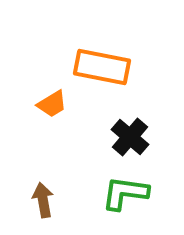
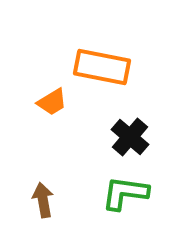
orange trapezoid: moved 2 px up
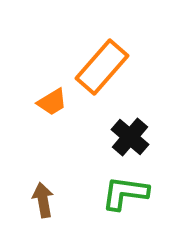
orange rectangle: rotated 60 degrees counterclockwise
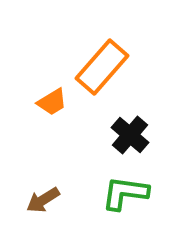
black cross: moved 2 px up
brown arrow: rotated 112 degrees counterclockwise
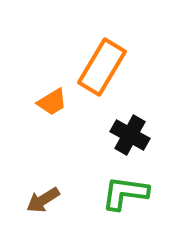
orange rectangle: rotated 10 degrees counterclockwise
black cross: rotated 12 degrees counterclockwise
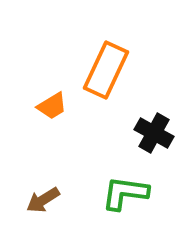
orange rectangle: moved 4 px right, 3 px down; rotated 6 degrees counterclockwise
orange trapezoid: moved 4 px down
black cross: moved 24 px right, 2 px up
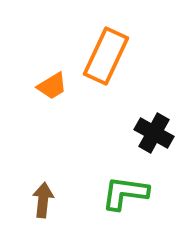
orange rectangle: moved 14 px up
orange trapezoid: moved 20 px up
brown arrow: rotated 128 degrees clockwise
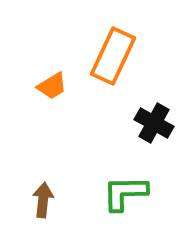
orange rectangle: moved 7 px right
black cross: moved 10 px up
green L-shape: rotated 9 degrees counterclockwise
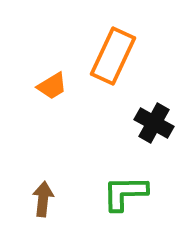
brown arrow: moved 1 px up
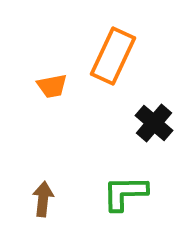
orange trapezoid: rotated 20 degrees clockwise
black cross: rotated 12 degrees clockwise
